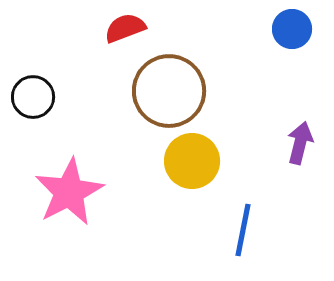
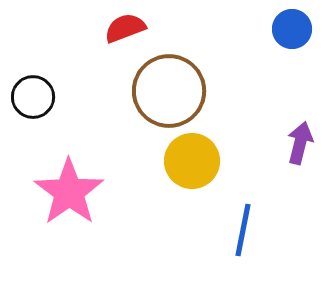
pink star: rotated 8 degrees counterclockwise
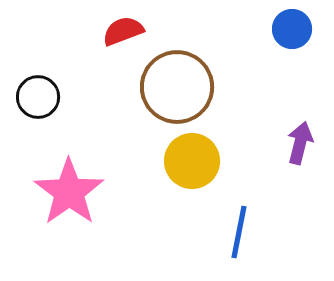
red semicircle: moved 2 px left, 3 px down
brown circle: moved 8 px right, 4 px up
black circle: moved 5 px right
blue line: moved 4 px left, 2 px down
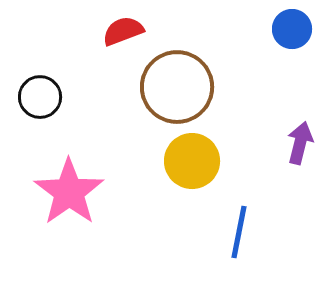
black circle: moved 2 px right
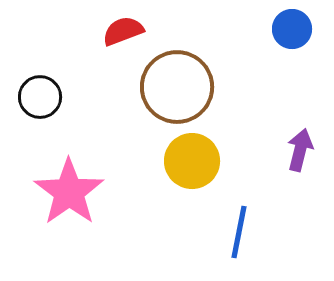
purple arrow: moved 7 px down
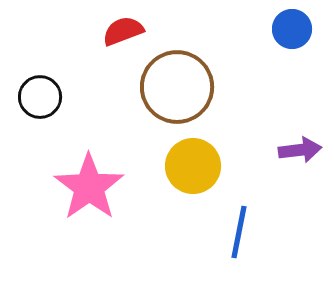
purple arrow: rotated 69 degrees clockwise
yellow circle: moved 1 px right, 5 px down
pink star: moved 20 px right, 5 px up
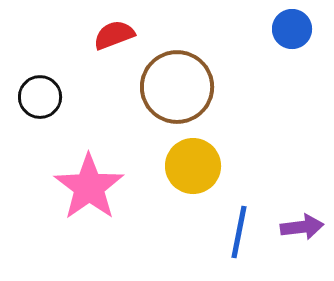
red semicircle: moved 9 px left, 4 px down
purple arrow: moved 2 px right, 77 px down
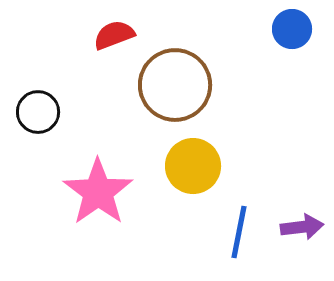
brown circle: moved 2 px left, 2 px up
black circle: moved 2 px left, 15 px down
pink star: moved 9 px right, 5 px down
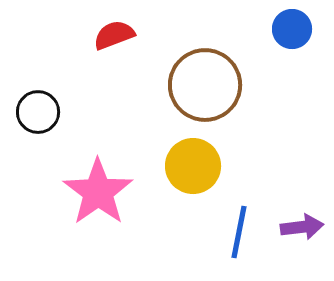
brown circle: moved 30 px right
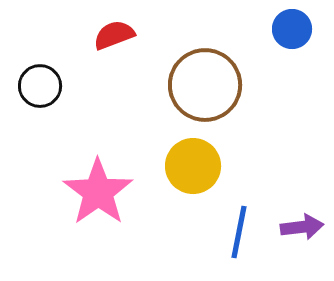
black circle: moved 2 px right, 26 px up
